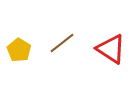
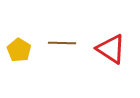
brown line: rotated 40 degrees clockwise
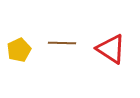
yellow pentagon: rotated 15 degrees clockwise
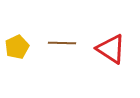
yellow pentagon: moved 2 px left, 3 px up
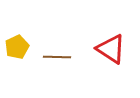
brown line: moved 5 px left, 14 px down
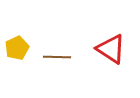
yellow pentagon: moved 1 px down
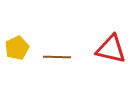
red triangle: rotated 20 degrees counterclockwise
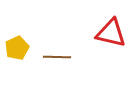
red triangle: moved 16 px up
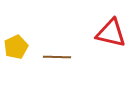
yellow pentagon: moved 1 px left, 1 px up
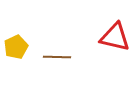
red triangle: moved 4 px right, 4 px down
